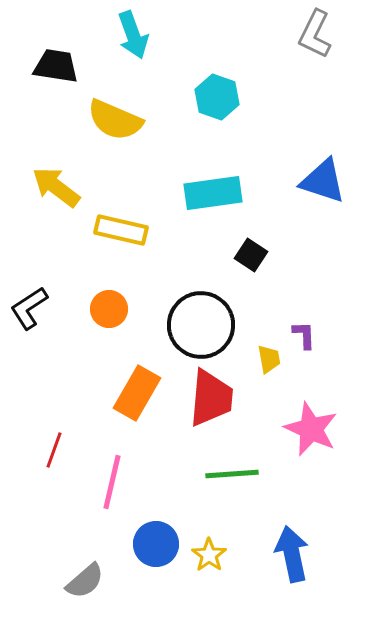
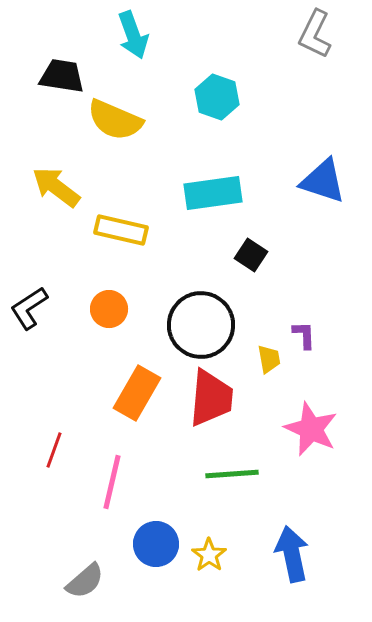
black trapezoid: moved 6 px right, 10 px down
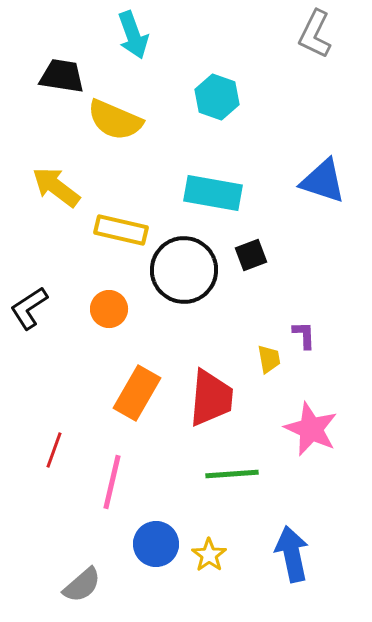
cyan rectangle: rotated 18 degrees clockwise
black square: rotated 36 degrees clockwise
black circle: moved 17 px left, 55 px up
gray semicircle: moved 3 px left, 4 px down
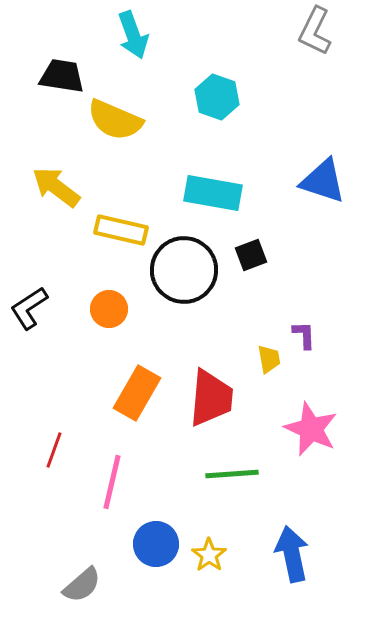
gray L-shape: moved 3 px up
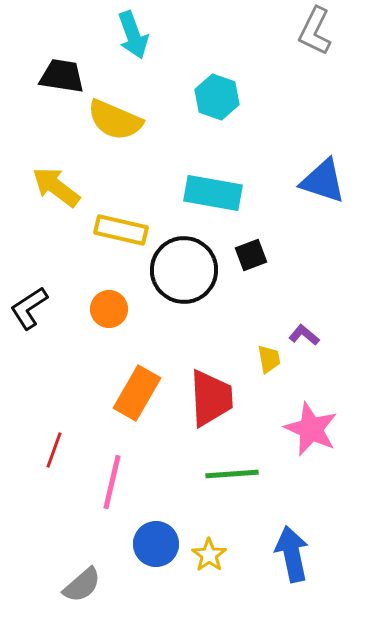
purple L-shape: rotated 48 degrees counterclockwise
red trapezoid: rotated 8 degrees counterclockwise
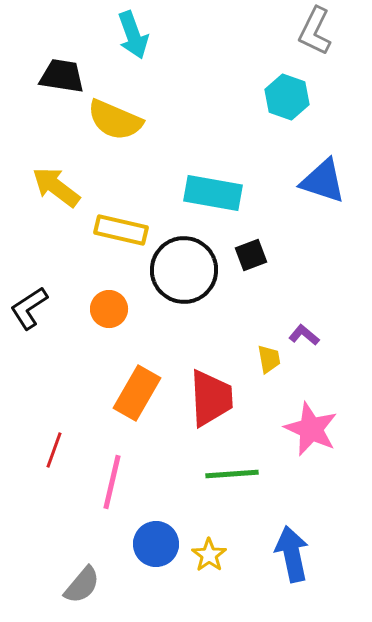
cyan hexagon: moved 70 px right
gray semicircle: rotated 9 degrees counterclockwise
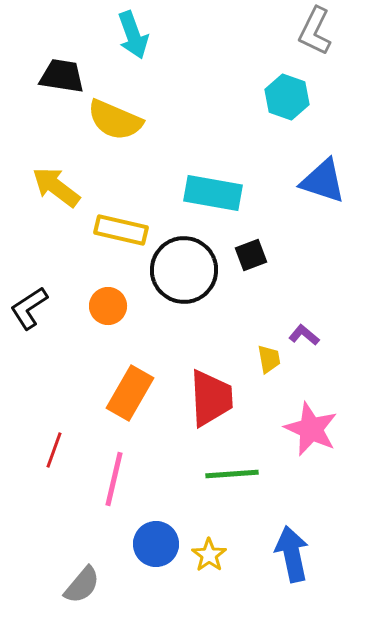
orange circle: moved 1 px left, 3 px up
orange rectangle: moved 7 px left
pink line: moved 2 px right, 3 px up
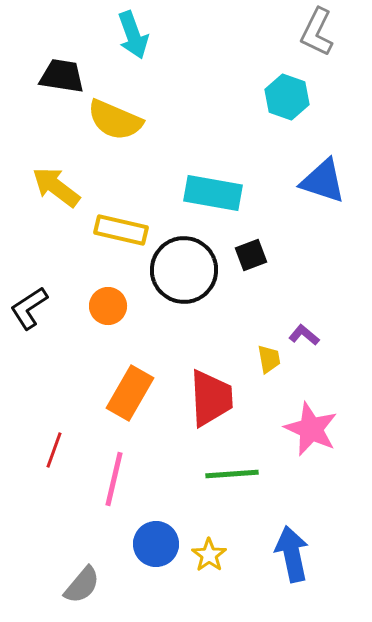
gray L-shape: moved 2 px right, 1 px down
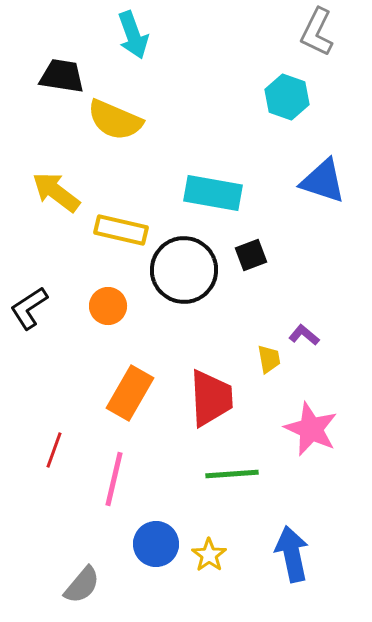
yellow arrow: moved 5 px down
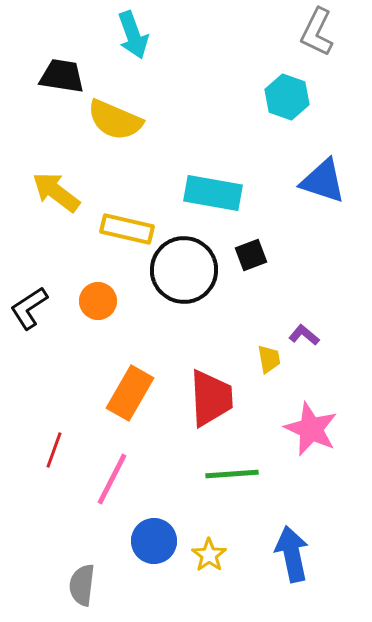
yellow rectangle: moved 6 px right, 1 px up
orange circle: moved 10 px left, 5 px up
pink line: moved 2 px left; rotated 14 degrees clockwise
blue circle: moved 2 px left, 3 px up
gray semicircle: rotated 147 degrees clockwise
